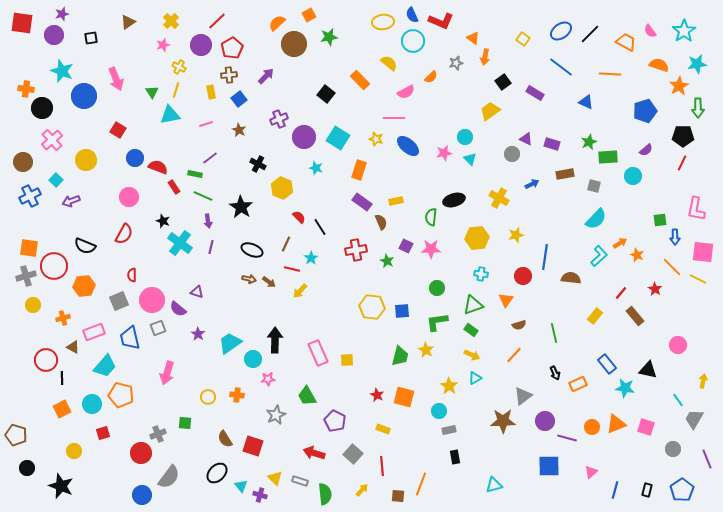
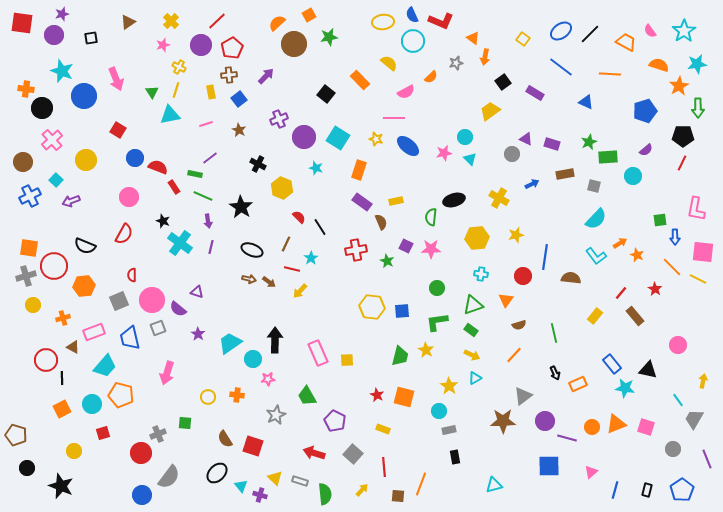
cyan L-shape at (599, 256): moved 3 px left; rotated 95 degrees clockwise
blue rectangle at (607, 364): moved 5 px right
red line at (382, 466): moved 2 px right, 1 px down
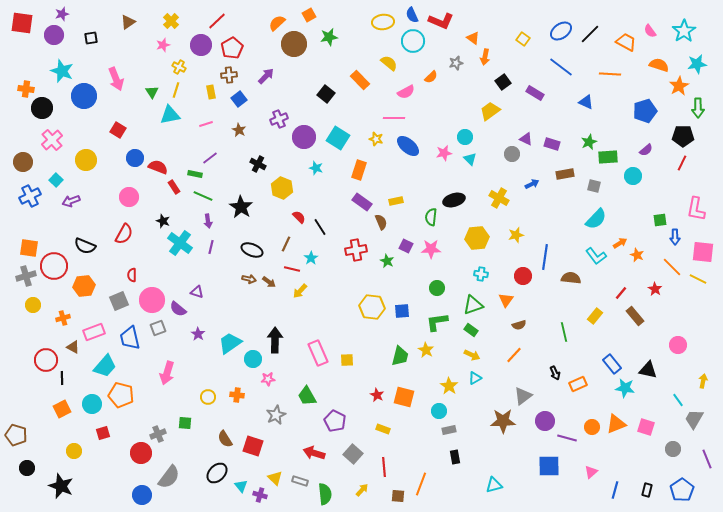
green line at (554, 333): moved 10 px right, 1 px up
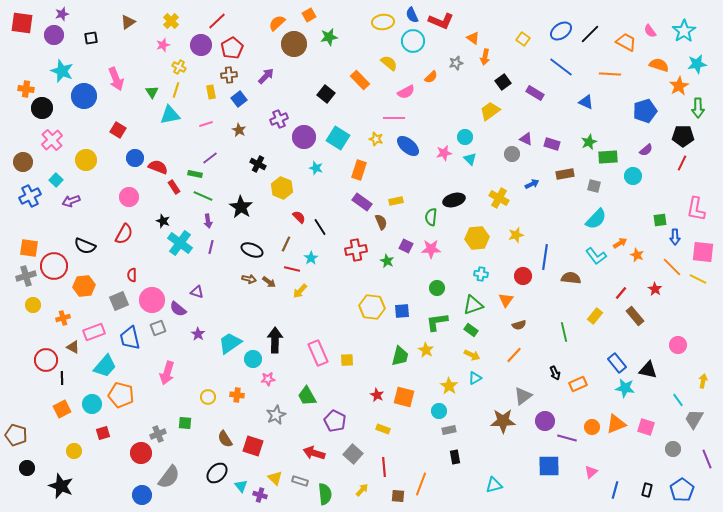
blue rectangle at (612, 364): moved 5 px right, 1 px up
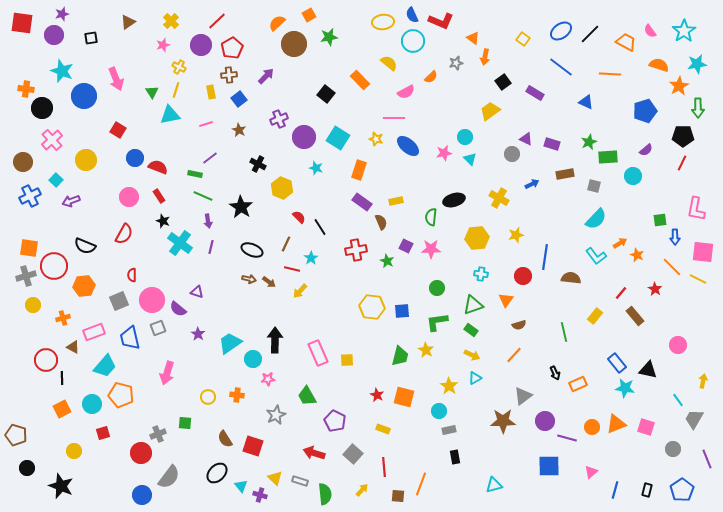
red rectangle at (174, 187): moved 15 px left, 9 px down
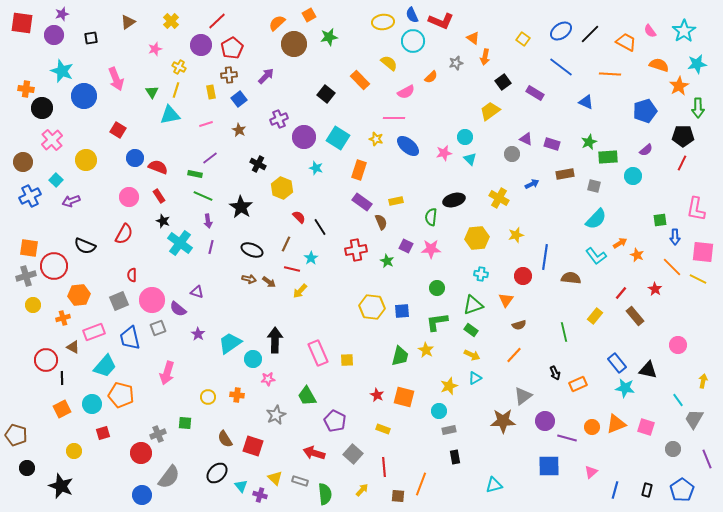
pink star at (163, 45): moved 8 px left, 4 px down
orange hexagon at (84, 286): moved 5 px left, 9 px down
yellow star at (449, 386): rotated 18 degrees clockwise
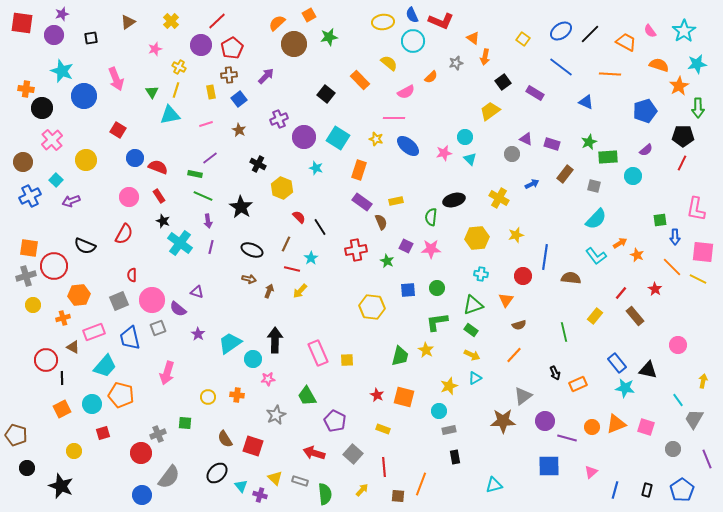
brown rectangle at (565, 174): rotated 42 degrees counterclockwise
brown arrow at (269, 282): moved 9 px down; rotated 104 degrees counterclockwise
blue square at (402, 311): moved 6 px right, 21 px up
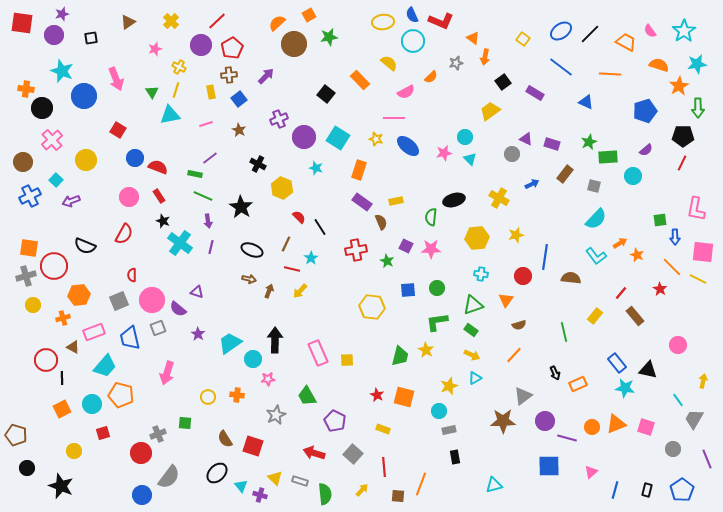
red star at (655, 289): moved 5 px right
